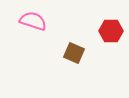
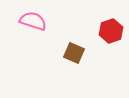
red hexagon: rotated 20 degrees counterclockwise
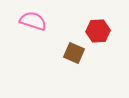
red hexagon: moved 13 px left; rotated 15 degrees clockwise
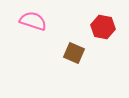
red hexagon: moved 5 px right, 4 px up; rotated 15 degrees clockwise
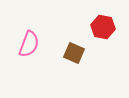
pink semicircle: moved 4 px left, 23 px down; rotated 92 degrees clockwise
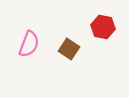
brown square: moved 5 px left, 4 px up; rotated 10 degrees clockwise
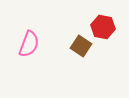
brown square: moved 12 px right, 3 px up
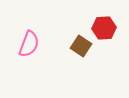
red hexagon: moved 1 px right, 1 px down; rotated 15 degrees counterclockwise
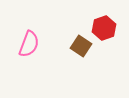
red hexagon: rotated 15 degrees counterclockwise
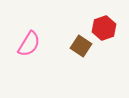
pink semicircle: rotated 12 degrees clockwise
